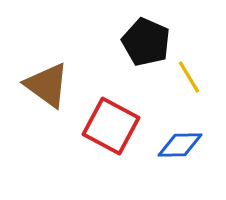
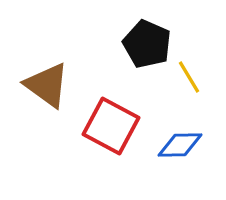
black pentagon: moved 1 px right, 2 px down
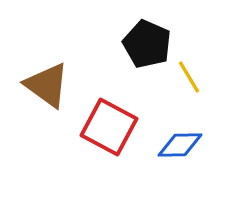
red square: moved 2 px left, 1 px down
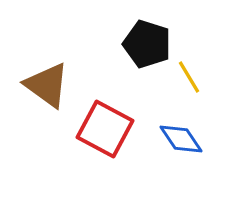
black pentagon: rotated 6 degrees counterclockwise
red square: moved 4 px left, 2 px down
blue diamond: moved 1 px right, 6 px up; rotated 57 degrees clockwise
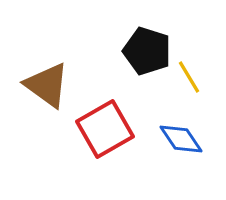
black pentagon: moved 7 px down
red square: rotated 32 degrees clockwise
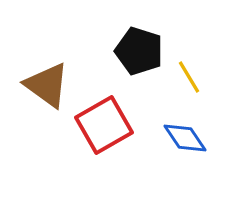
black pentagon: moved 8 px left
red square: moved 1 px left, 4 px up
blue diamond: moved 4 px right, 1 px up
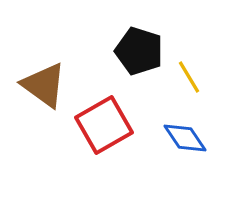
brown triangle: moved 3 px left
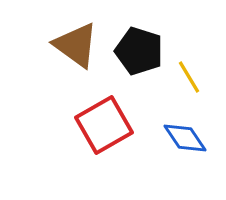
brown triangle: moved 32 px right, 40 px up
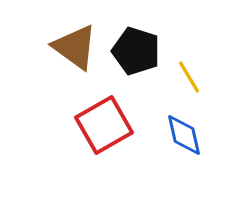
brown triangle: moved 1 px left, 2 px down
black pentagon: moved 3 px left
blue diamond: moved 1 px left, 3 px up; rotated 21 degrees clockwise
